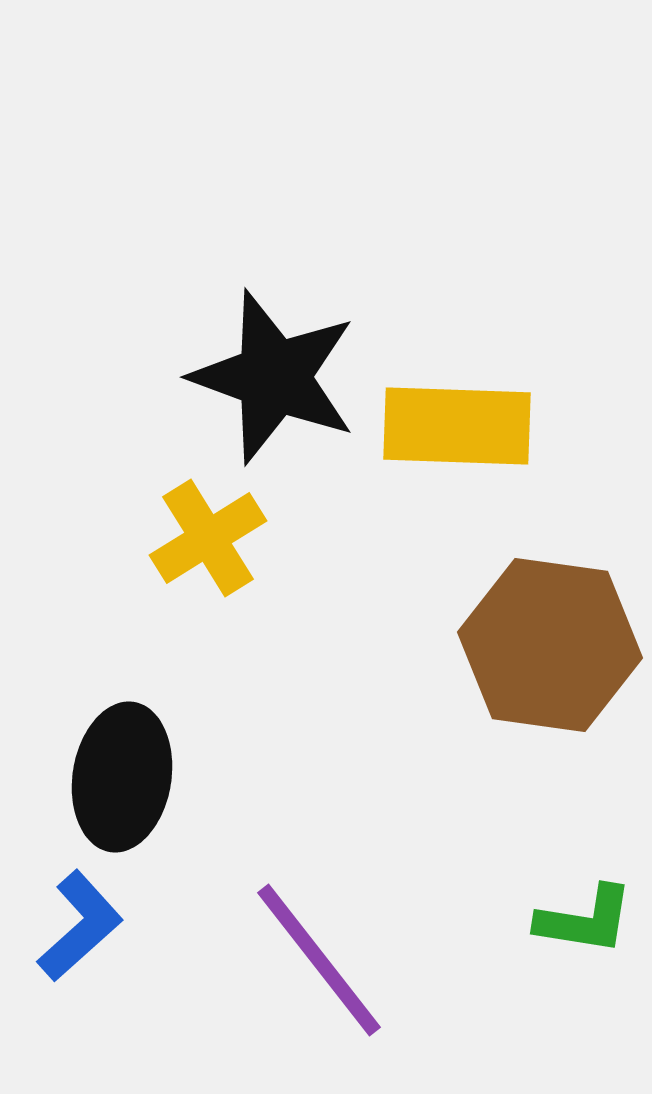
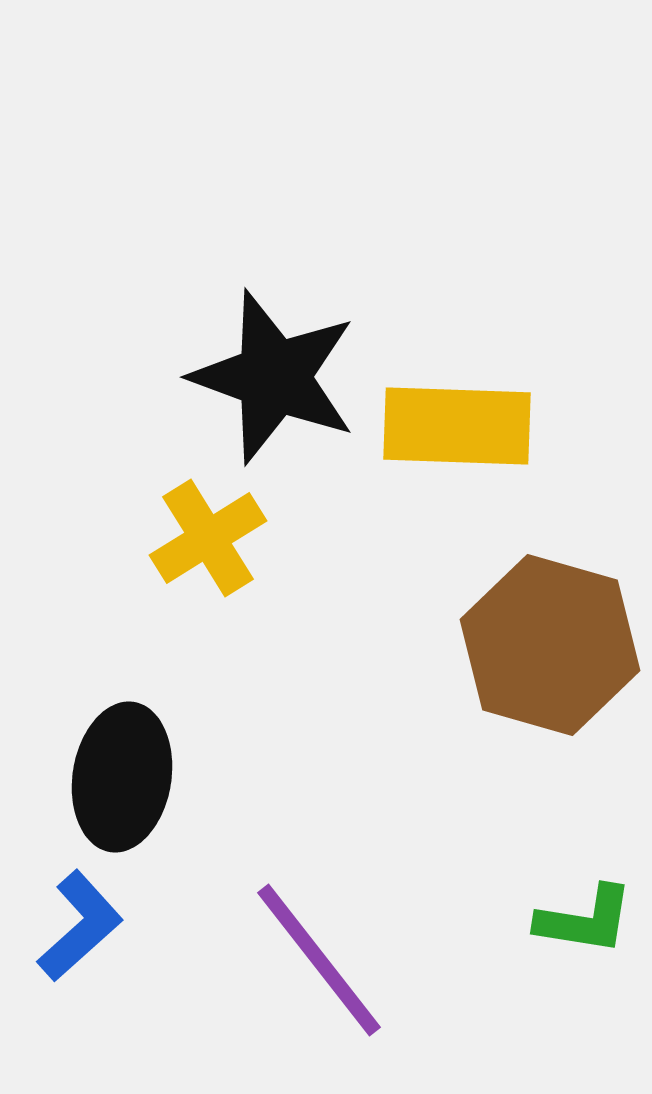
brown hexagon: rotated 8 degrees clockwise
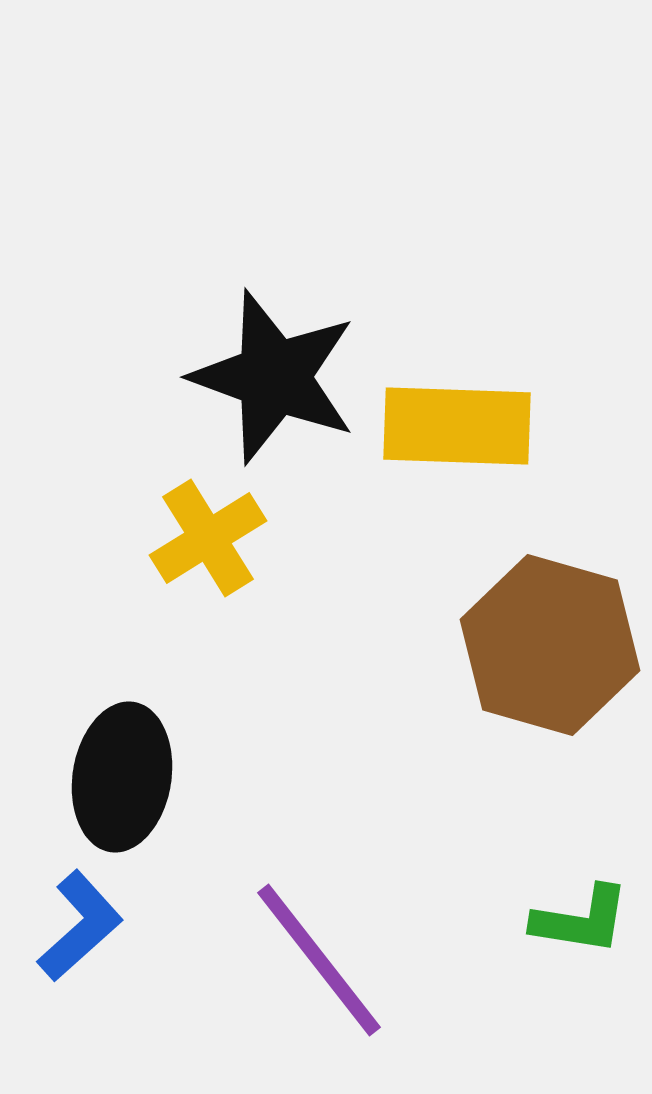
green L-shape: moved 4 px left
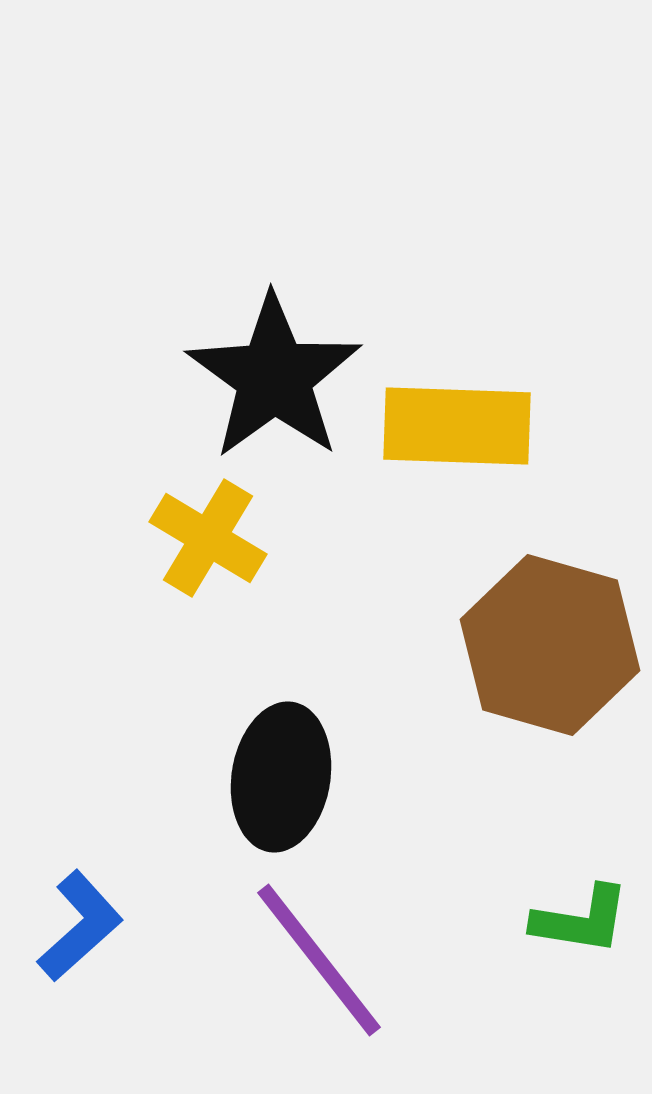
black star: rotated 16 degrees clockwise
yellow cross: rotated 27 degrees counterclockwise
black ellipse: moved 159 px right
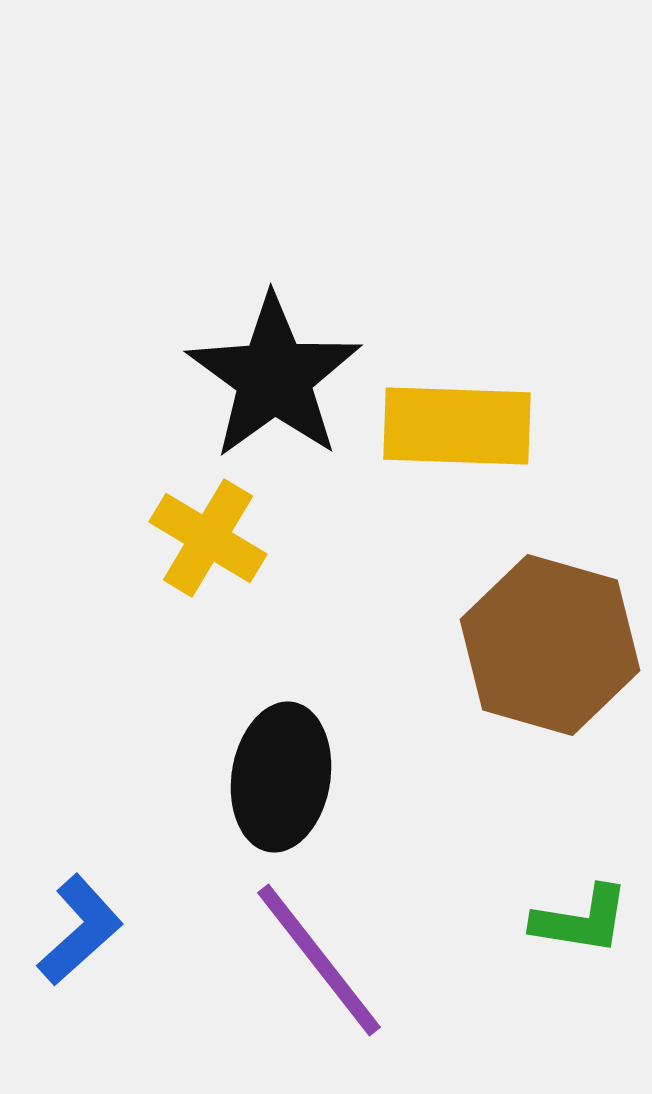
blue L-shape: moved 4 px down
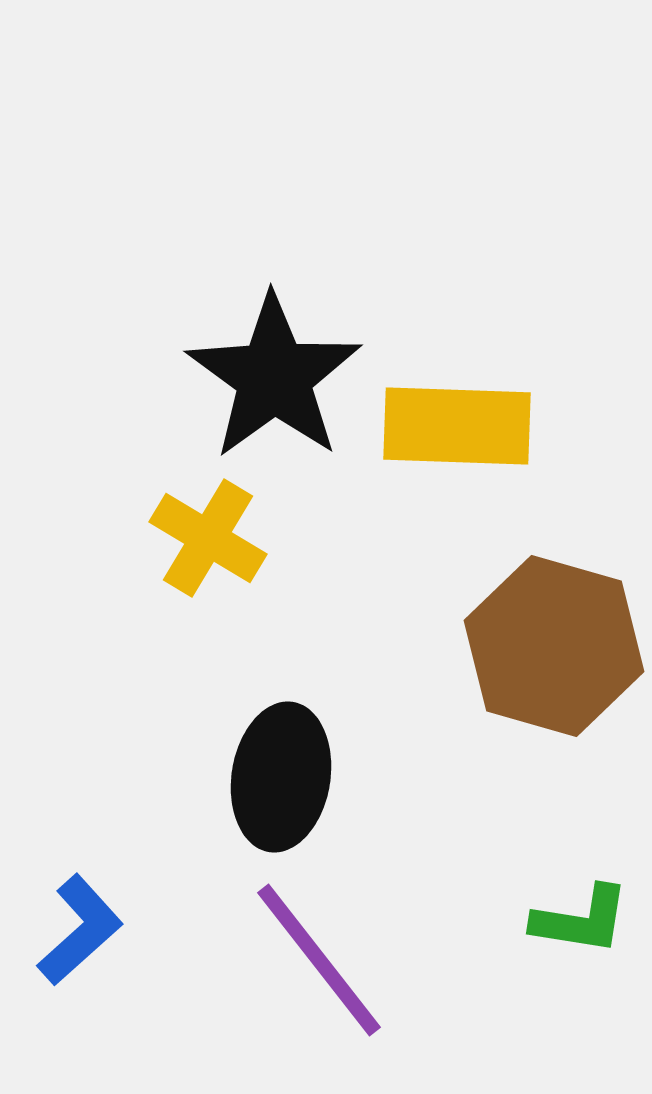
brown hexagon: moved 4 px right, 1 px down
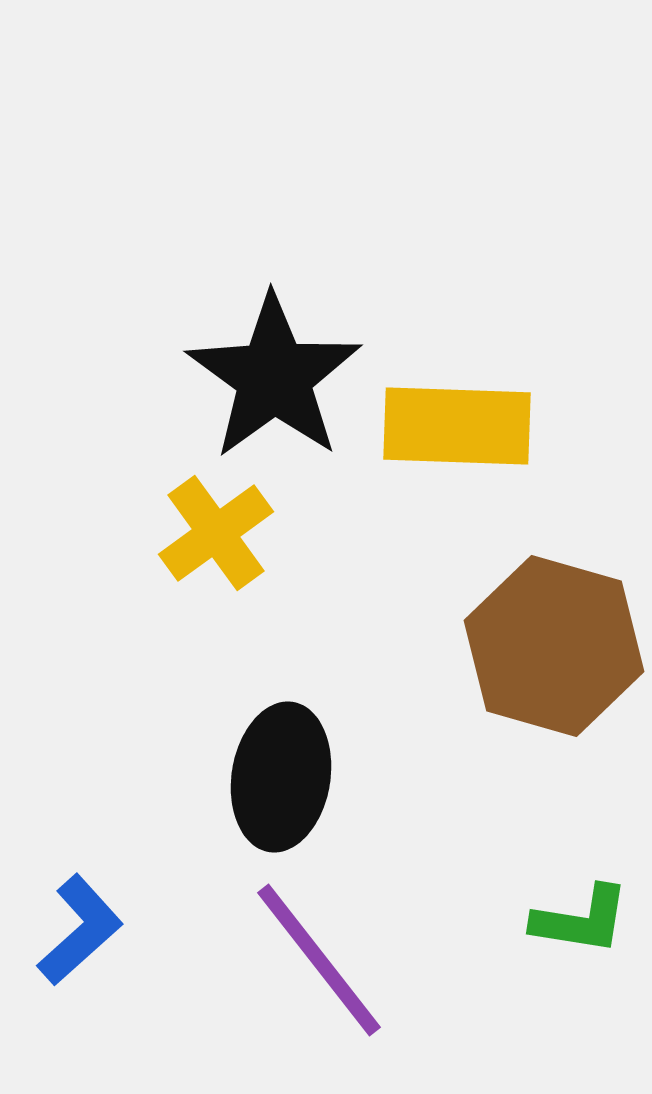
yellow cross: moved 8 px right, 5 px up; rotated 23 degrees clockwise
